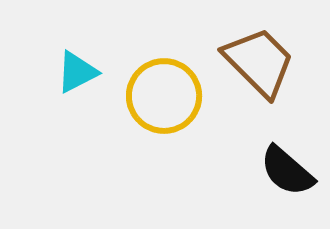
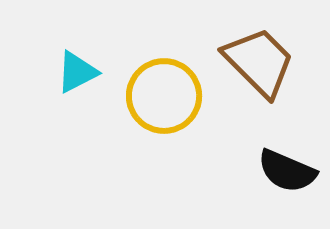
black semicircle: rotated 18 degrees counterclockwise
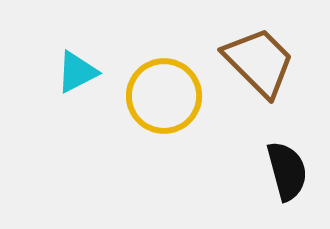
black semicircle: rotated 128 degrees counterclockwise
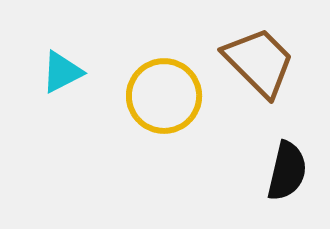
cyan triangle: moved 15 px left
black semicircle: rotated 28 degrees clockwise
